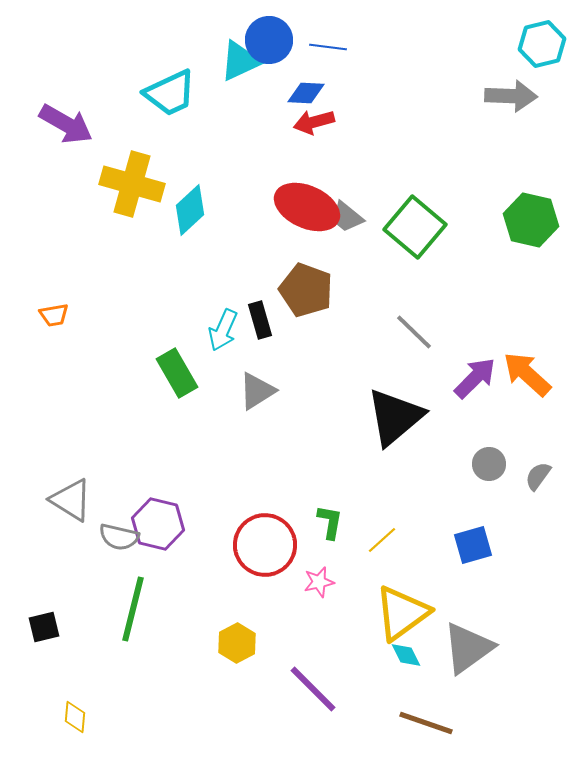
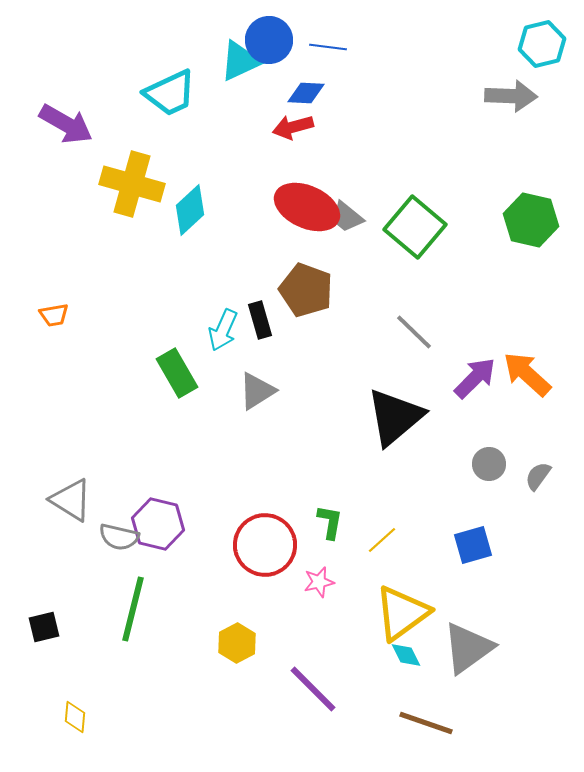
red arrow at (314, 122): moved 21 px left, 5 px down
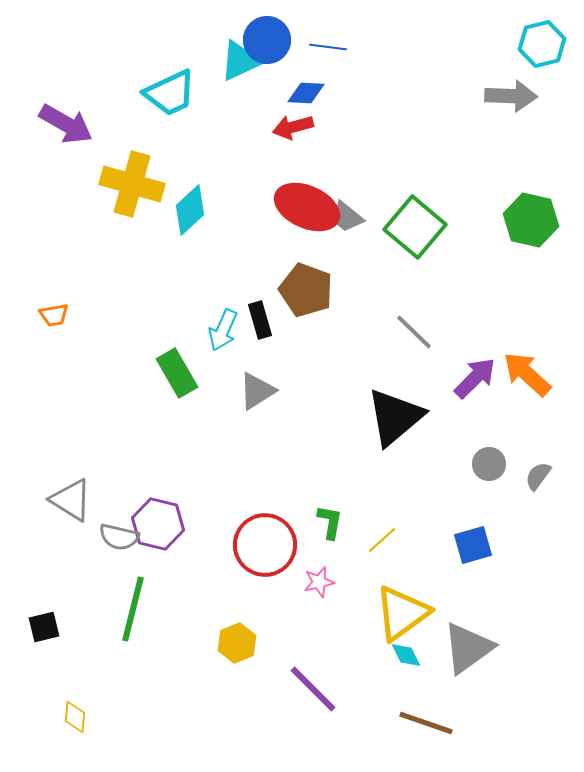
blue circle at (269, 40): moved 2 px left
yellow hexagon at (237, 643): rotated 6 degrees clockwise
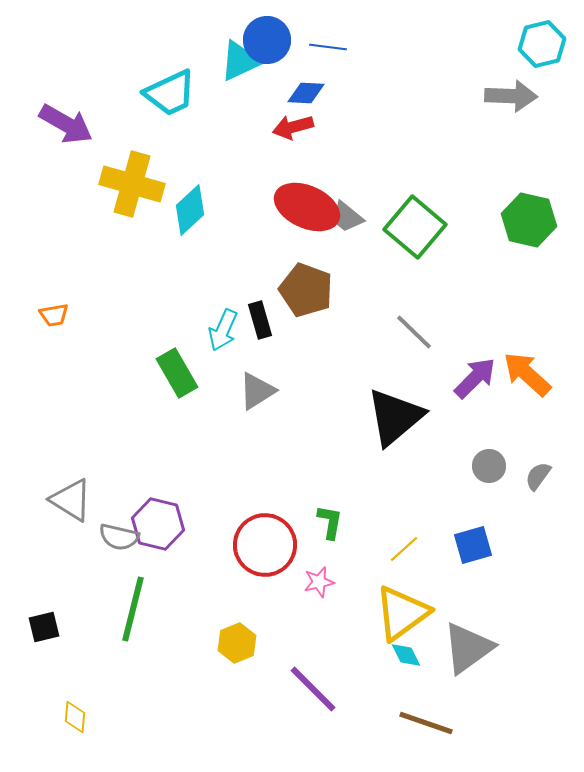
green hexagon at (531, 220): moved 2 px left
gray circle at (489, 464): moved 2 px down
yellow line at (382, 540): moved 22 px right, 9 px down
